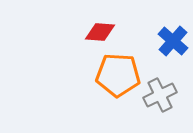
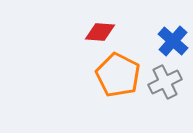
orange pentagon: rotated 24 degrees clockwise
gray cross: moved 5 px right, 13 px up
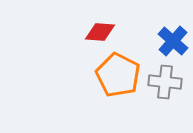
gray cross: rotated 32 degrees clockwise
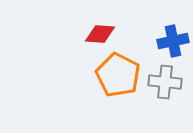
red diamond: moved 2 px down
blue cross: rotated 36 degrees clockwise
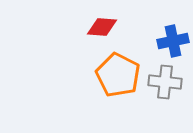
red diamond: moved 2 px right, 7 px up
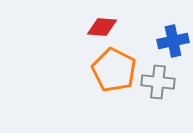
orange pentagon: moved 4 px left, 5 px up
gray cross: moved 7 px left
